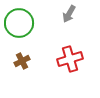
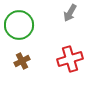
gray arrow: moved 1 px right, 1 px up
green circle: moved 2 px down
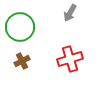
green circle: moved 1 px right, 2 px down
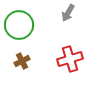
gray arrow: moved 2 px left
green circle: moved 1 px left, 2 px up
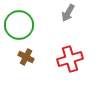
brown cross: moved 4 px right, 4 px up; rotated 35 degrees counterclockwise
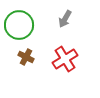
gray arrow: moved 3 px left, 6 px down
red cross: moved 5 px left; rotated 15 degrees counterclockwise
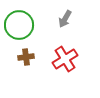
brown cross: rotated 35 degrees counterclockwise
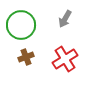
green circle: moved 2 px right
brown cross: rotated 14 degrees counterclockwise
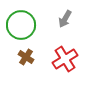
brown cross: rotated 35 degrees counterclockwise
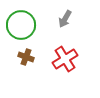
brown cross: rotated 14 degrees counterclockwise
